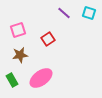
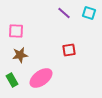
pink square: moved 2 px left, 1 px down; rotated 21 degrees clockwise
red square: moved 21 px right, 11 px down; rotated 24 degrees clockwise
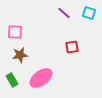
pink square: moved 1 px left, 1 px down
red square: moved 3 px right, 3 px up
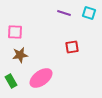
purple line: rotated 24 degrees counterclockwise
green rectangle: moved 1 px left, 1 px down
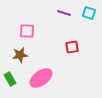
pink square: moved 12 px right, 1 px up
green rectangle: moved 1 px left, 2 px up
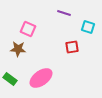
cyan square: moved 1 px left, 14 px down
pink square: moved 1 px right, 2 px up; rotated 21 degrees clockwise
brown star: moved 2 px left, 6 px up; rotated 14 degrees clockwise
green rectangle: rotated 24 degrees counterclockwise
